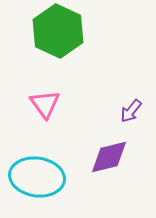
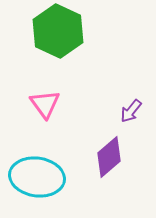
purple diamond: rotated 27 degrees counterclockwise
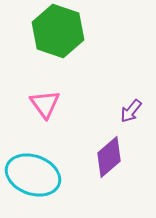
green hexagon: rotated 6 degrees counterclockwise
cyan ellipse: moved 4 px left, 2 px up; rotated 12 degrees clockwise
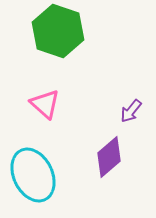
pink triangle: rotated 12 degrees counterclockwise
cyan ellipse: rotated 44 degrees clockwise
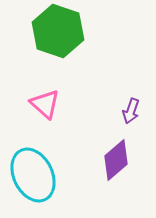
purple arrow: rotated 20 degrees counterclockwise
purple diamond: moved 7 px right, 3 px down
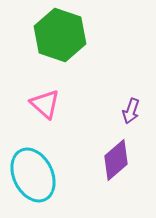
green hexagon: moved 2 px right, 4 px down
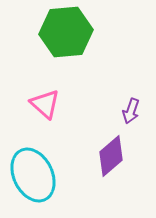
green hexagon: moved 6 px right, 3 px up; rotated 24 degrees counterclockwise
purple diamond: moved 5 px left, 4 px up
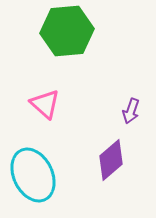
green hexagon: moved 1 px right, 1 px up
purple diamond: moved 4 px down
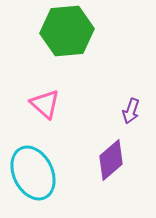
cyan ellipse: moved 2 px up
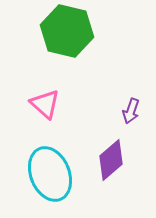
green hexagon: rotated 18 degrees clockwise
cyan ellipse: moved 17 px right, 1 px down; rotated 4 degrees clockwise
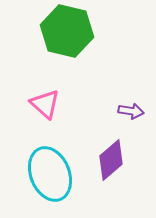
purple arrow: rotated 100 degrees counterclockwise
